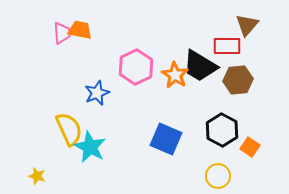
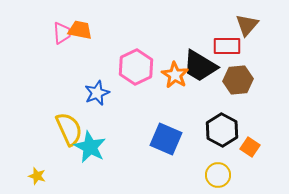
yellow circle: moved 1 px up
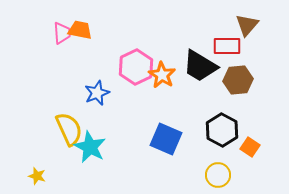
orange star: moved 13 px left
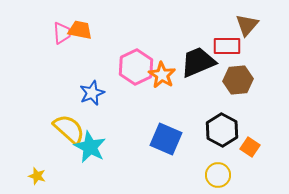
black trapezoid: moved 2 px left, 4 px up; rotated 126 degrees clockwise
blue star: moved 5 px left
yellow semicircle: rotated 24 degrees counterclockwise
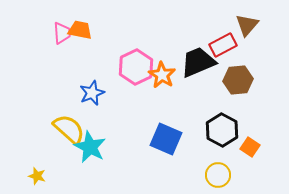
red rectangle: moved 4 px left, 1 px up; rotated 28 degrees counterclockwise
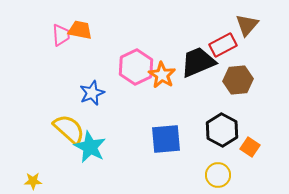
pink trapezoid: moved 1 px left, 2 px down
blue square: rotated 28 degrees counterclockwise
yellow star: moved 4 px left, 5 px down; rotated 18 degrees counterclockwise
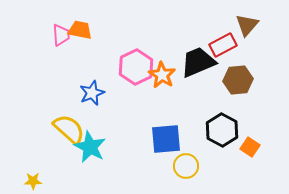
yellow circle: moved 32 px left, 9 px up
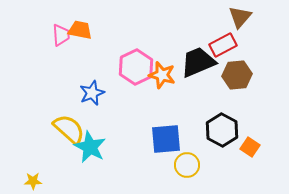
brown triangle: moved 7 px left, 8 px up
orange star: rotated 16 degrees counterclockwise
brown hexagon: moved 1 px left, 5 px up
yellow circle: moved 1 px right, 1 px up
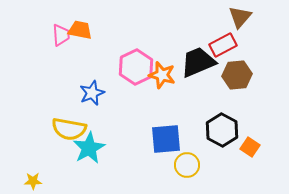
yellow semicircle: rotated 148 degrees clockwise
cyan star: moved 1 px left, 1 px down; rotated 16 degrees clockwise
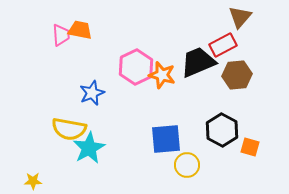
orange square: rotated 18 degrees counterclockwise
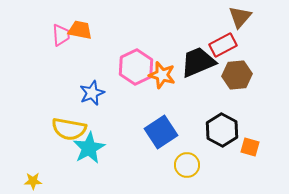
blue square: moved 5 px left, 7 px up; rotated 28 degrees counterclockwise
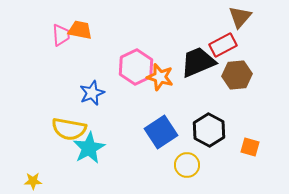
orange star: moved 2 px left, 2 px down
black hexagon: moved 13 px left
